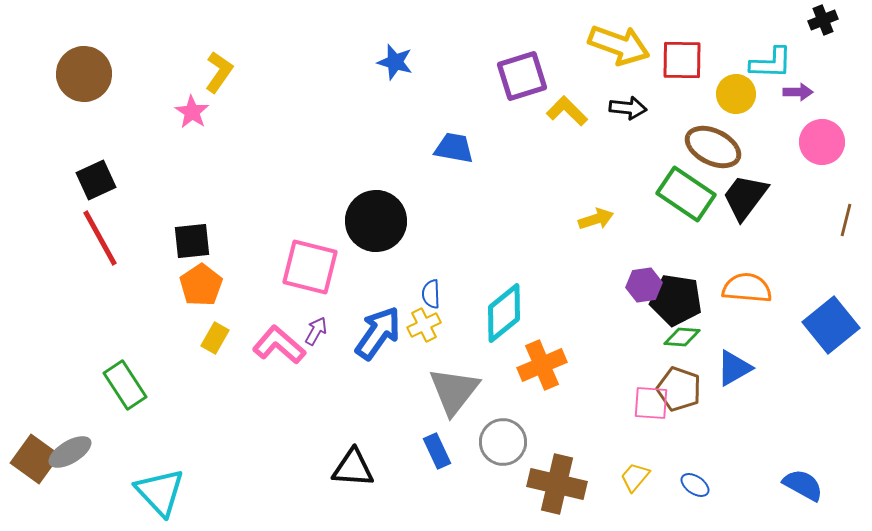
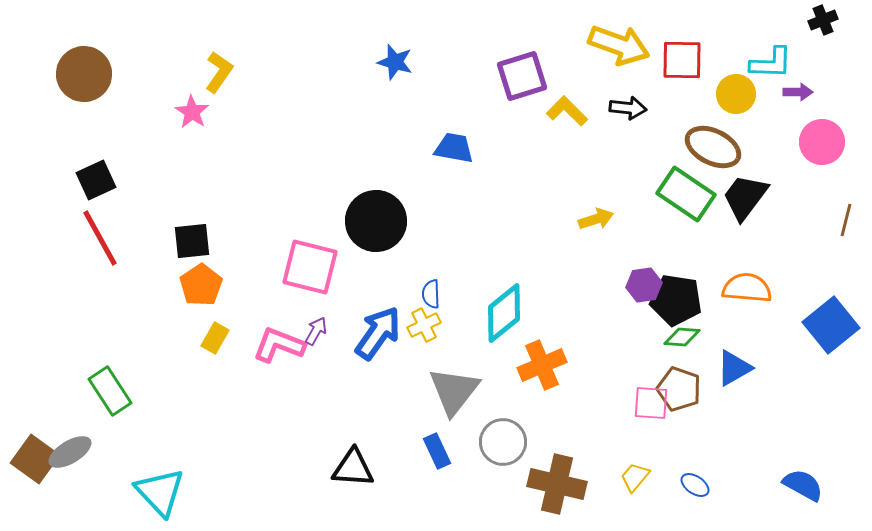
pink L-shape at (279, 345): rotated 20 degrees counterclockwise
green rectangle at (125, 385): moved 15 px left, 6 px down
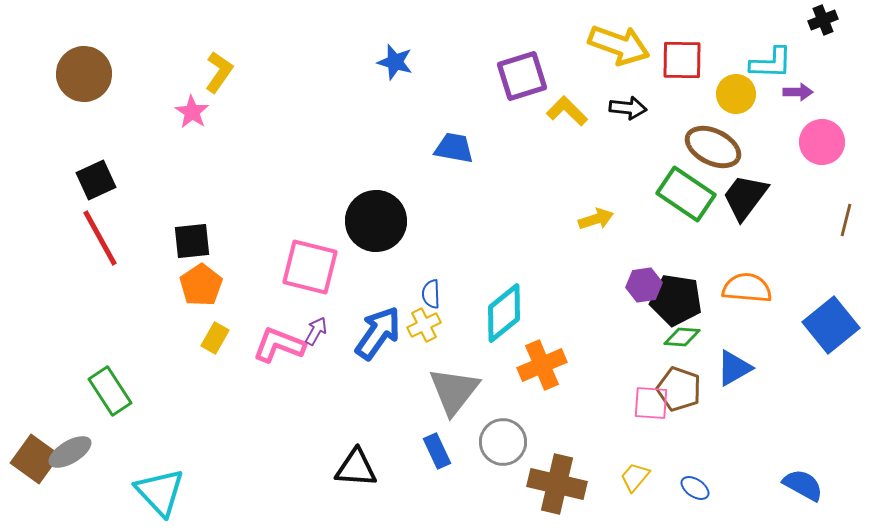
black triangle at (353, 468): moved 3 px right
blue ellipse at (695, 485): moved 3 px down
